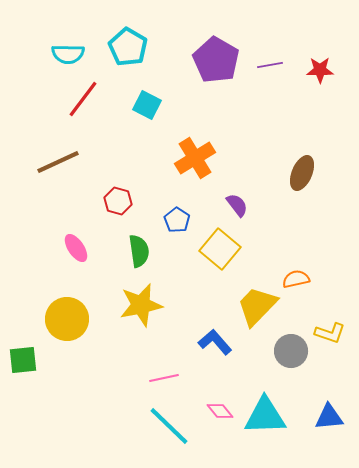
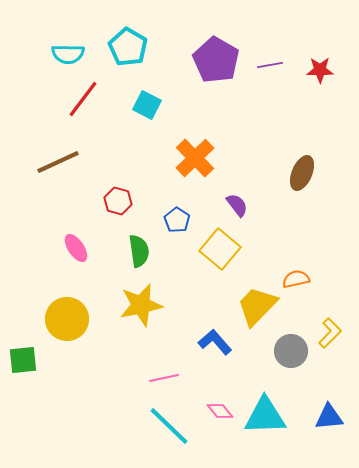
orange cross: rotated 12 degrees counterclockwise
yellow L-shape: rotated 64 degrees counterclockwise
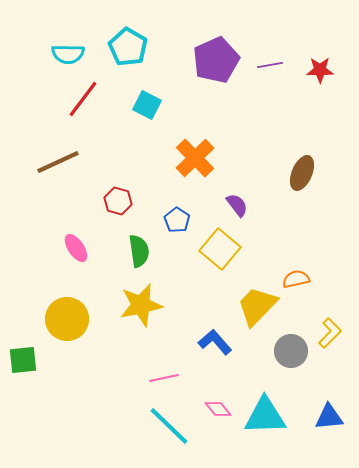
purple pentagon: rotated 18 degrees clockwise
pink diamond: moved 2 px left, 2 px up
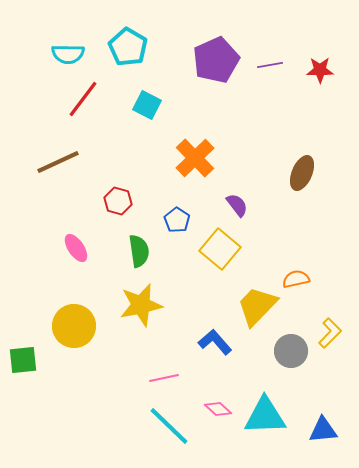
yellow circle: moved 7 px right, 7 px down
pink diamond: rotated 8 degrees counterclockwise
blue triangle: moved 6 px left, 13 px down
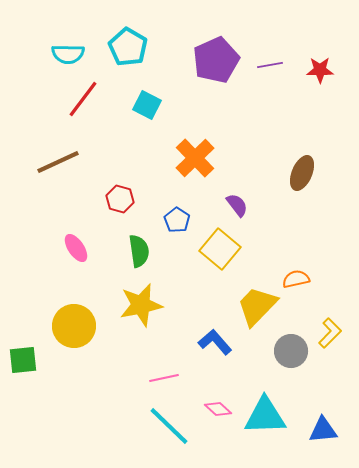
red hexagon: moved 2 px right, 2 px up
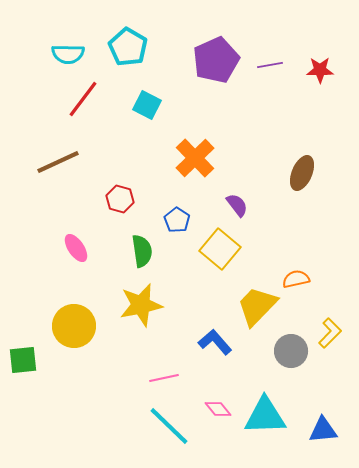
green semicircle: moved 3 px right
pink diamond: rotated 8 degrees clockwise
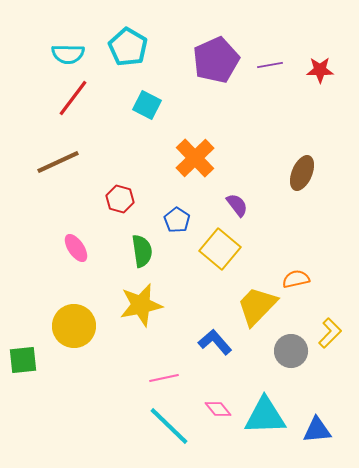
red line: moved 10 px left, 1 px up
blue triangle: moved 6 px left
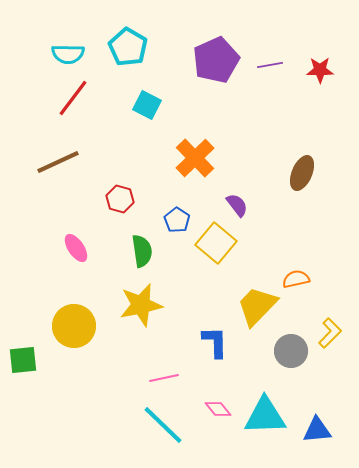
yellow square: moved 4 px left, 6 px up
blue L-shape: rotated 40 degrees clockwise
cyan line: moved 6 px left, 1 px up
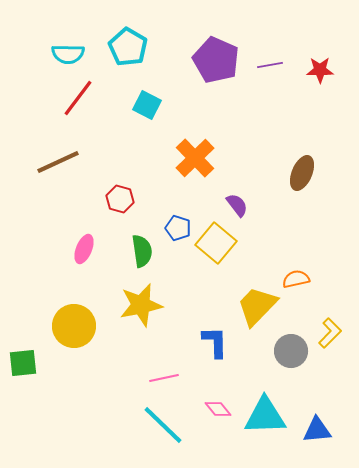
purple pentagon: rotated 24 degrees counterclockwise
red line: moved 5 px right
blue pentagon: moved 1 px right, 8 px down; rotated 15 degrees counterclockwise
pink ellipse: moved 8 px right, 1 px down; rotated 56 degrees clockwise
green square: moved 3 px down
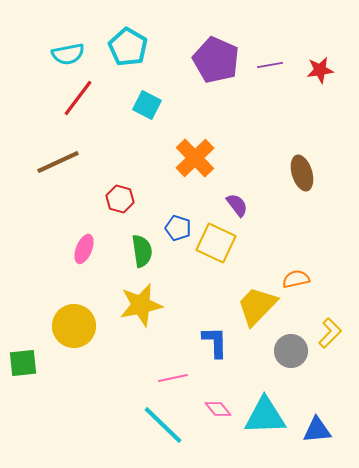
cyan semicircle: rotated 12 degrees counterclockwise
red star: rotated 8 degrees counterclockwise
brown ellipse: rotated 40 degrees counterclockwise
yellow square: rotated 15 degrees counterclockwise
pink line: moved 9 px right
